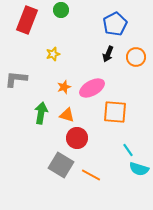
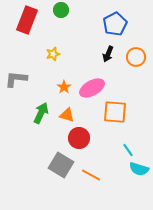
orange star: rotated 16 degrees counterclockwise
green arrow: rotated 15 degrees clockwise
red circle: moved 2 px right
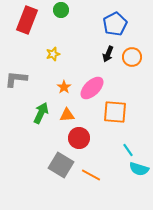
orange circle: moved 4 px left
pink ellipse: rotated 15 degrees counterclockwise
orange triangle: rotated 21 degrees counterclockwise
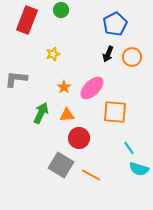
cyan line: moved 1 px right, 2 px up
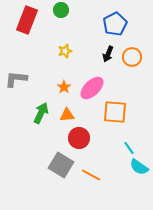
yellow star: moved 12 px right, 3 px up
cyan semicircle: moved 2 px up; rotated 18 degrees clockwise
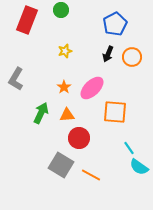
gray L-shape: rotated 65 degrees counterclockwise
